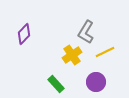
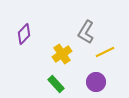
yellow cross: moved 10 px left, 1 px up
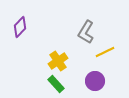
purple diamond: moved 4 px left, 7 px up
yellow cross: moved 4 px left, 7 px down
purple circle: moved 1 px left, 1 px up
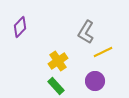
yellow line: moved 2 px left
green rectangle: moved 2 px down
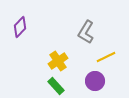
yellow line: moved 3 px right, 5 px down
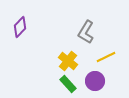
yellow cross: moved 10 px right; rotated 18 degrees counterclockwise
green rectangle: moved 12 px right, 2 px up
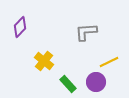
gray L-shape: rotated 55 degrees clockwise
yellow line: moved 3 px right, 5 px down
yellow cross: moved 24 px left
purple circle: moved 1 px right, 1 px down
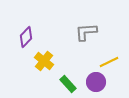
purple diamond: moved 6 px right, 10 px down
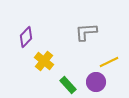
green rectangle: moved 1 px down
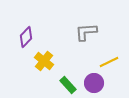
purple circle: moved 2 px left, 1 px down
